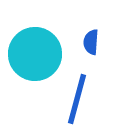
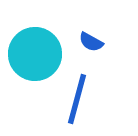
blue semicircle: rotated 65 degrees counterclockwise
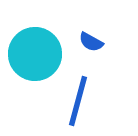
blue line: moved 1 px right, 2 px down
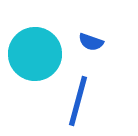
blue semicircle: rotated 10 degrees counterclockwise
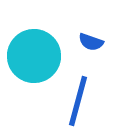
cyan circle: moved 1 px left, 2 px down
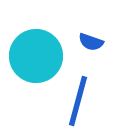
cyan circle: moved 2 px right
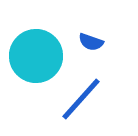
blue line: moved 3 px right, 2 px up; rotated 27 degrees clockwise
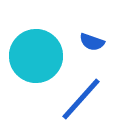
blue semicircle: moved 1 px right
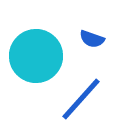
blue semicircle: moved 3 px up
